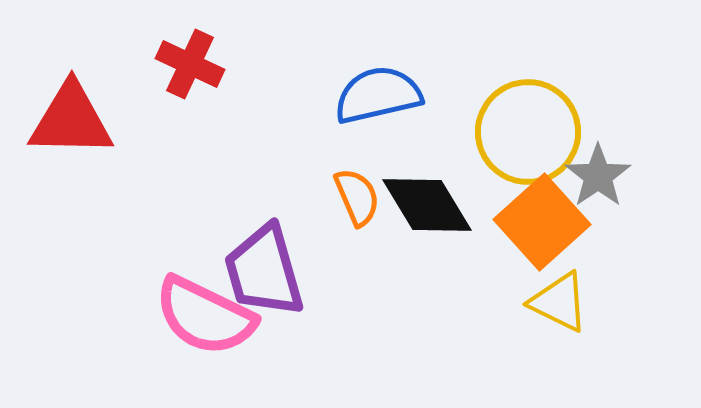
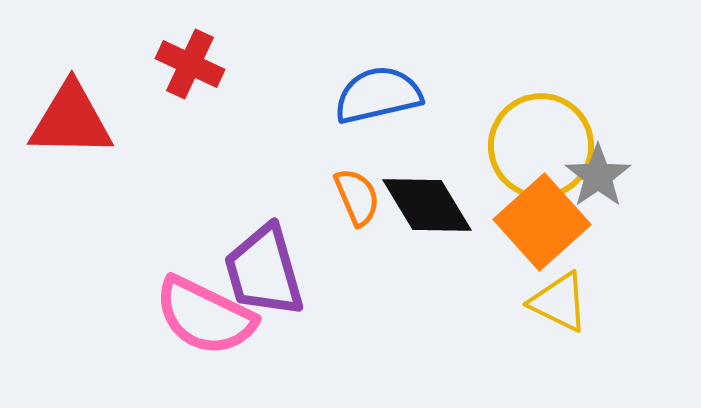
yellow circle: moved 13 px right, 14 px down
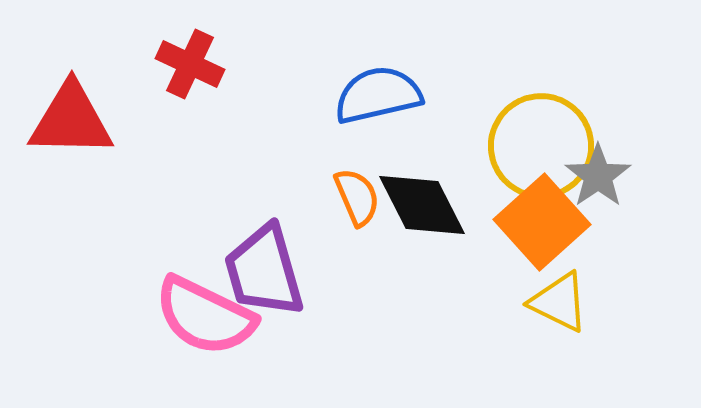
black diamond: moved 5 px left; rotated 4 degrees clockwise
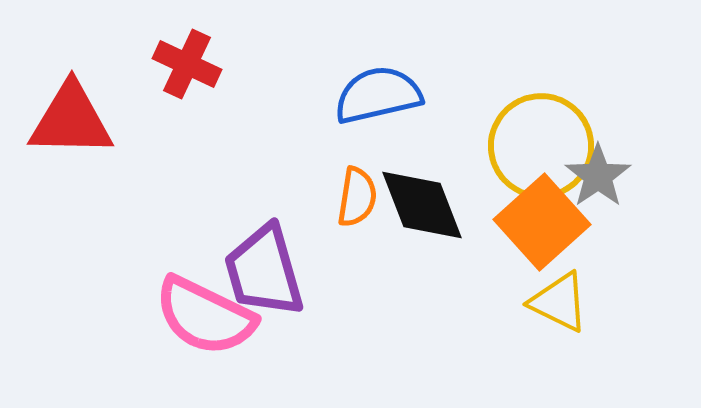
red cross: moved 3 px left
orange semicircle: rotated 32 degrees clockwise
black diamond: rotated 6 degrees clockwise
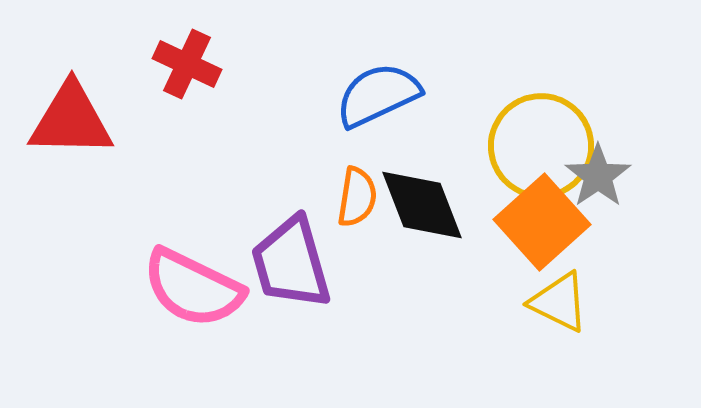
blue semicircle: rotated 12 degrees counterclockwise
purple trapezoid: moved 27 px right, 8 px up
pink semicircle: moved 12 px left, 28 px up
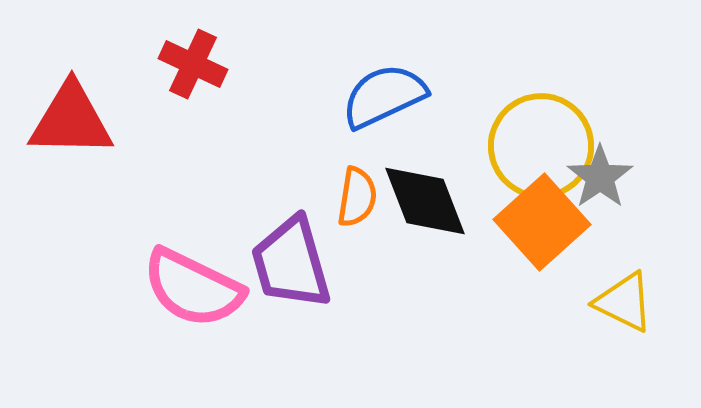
red cross: moved 6 px right
blue semicircle: moved 6 px right, 1 px down
gray star: moved 2 px right, 1 px down
black diamond: moved 3 px right, 4 px up
yellow triangle: moved 65 px right
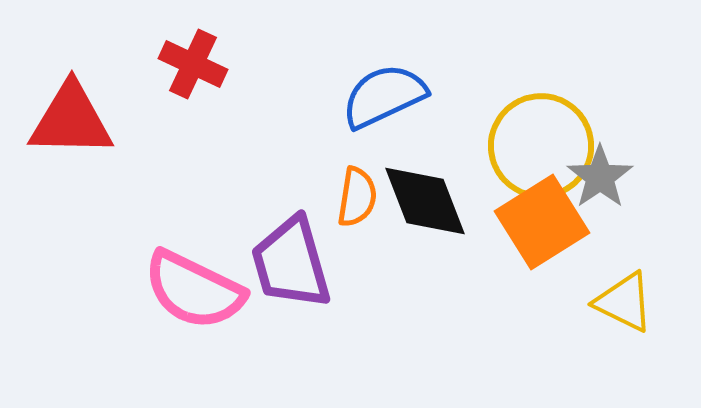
orange square: rotated 10 degrees clockwise
pink semicircle: moved 1 px right, 2 px down
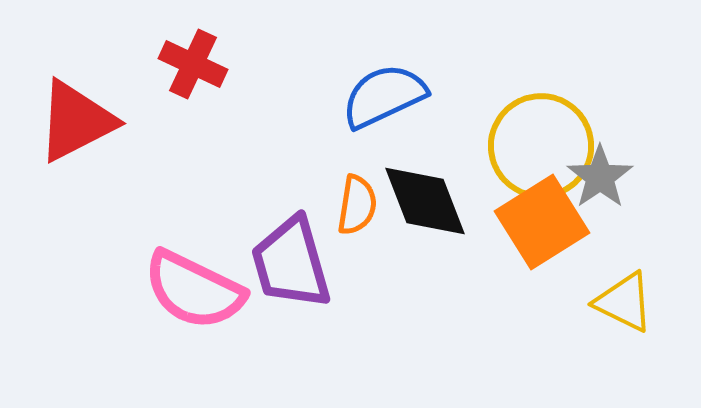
red triangle: moved 5 px right, 1 px down; rotated 28 degrees counterclockwise
orange semicircle: moved 8 px down
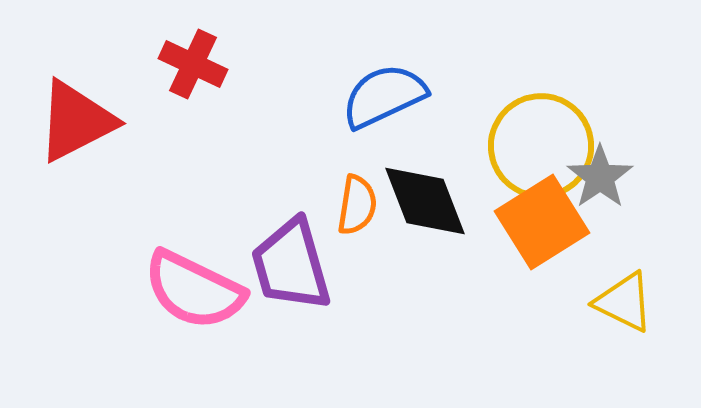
purple trapezoid: moved 2 px down
